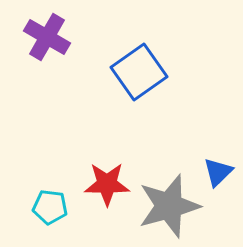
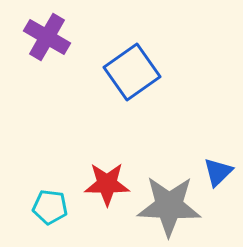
blue square: moved 7 px left
gray star: rotated 18 degrees clockwise
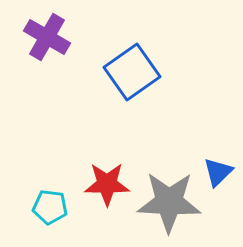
gray star: moved 4 px up
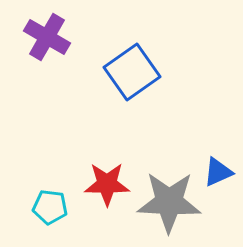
blue triangle: rotated 20 degrees clockwise
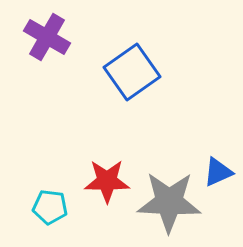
red star: moved 3 px up
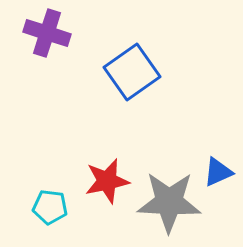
purple cross: moved 4 px up; rotated 12 degrees counterclockwise
red star: rotated 12 degrees counterclockwise
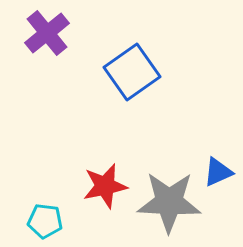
purple cross: rotated 33 degrees clockwise
red star: moved 2 px left, 5 px down
cyan pentagon: moved 5 px left, 14 px down
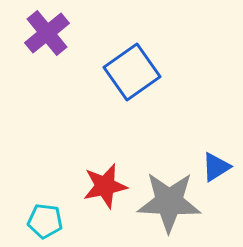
blue triangle: moved 2 px left, 5 px up; rotated 8 degrees counterclockwise
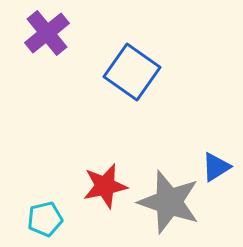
blue square: rotated 20 degrees counterclockwise
gray star: rotated 16 degrees clockwise
cyan pentagon: moved 2 px up; rotated 20 degrees counterclockwise
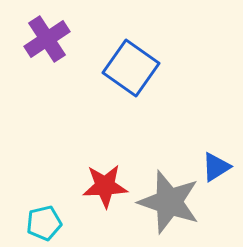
purple cross: moved 6 px down; rotated 6 degrees clockwise
blue square: moved 1 px left, 4 px up
red star: rotated 9 degrees clockwise
cyan pentagon: moved 1 px left, 4 px down
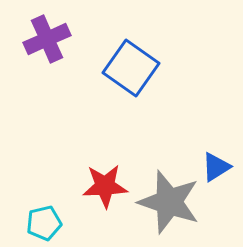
purple cross: rotated 9 degrees clockwise
